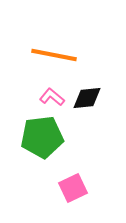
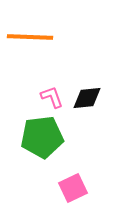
orange line: moved 24 px left, 18 px up; rotated 9 degrees counterclockwise
pink L-shape: rotated 30 degrees clockwise
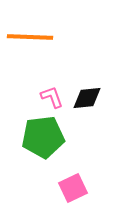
green pentagon: moved 1 px right
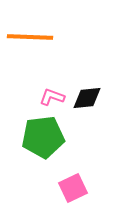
pink L-shape: rotated 50 degrees counterclockwise
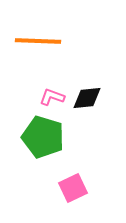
orange line: moved 8 px right, 4 px down
green pentagon: rotated 24 degrees clockwise
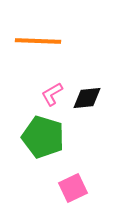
pink L-shape: moved 3 px up; rotated 50 degrees counterclockwise
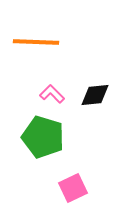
orange line: moved 2 px left, 1 px down
pink L-shape: rotated 75 degrees clockwise
black diamond: moved 8 px right, 3 px up
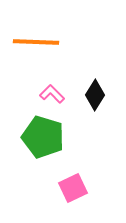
black diamond: rotated 52 degrees counterclockwise
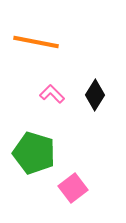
orange line: rotated 9 degrees clockwise
green pentagon: moved 9 px left, 16 px down
pink square: rotated 12 degrees counterclockwise
